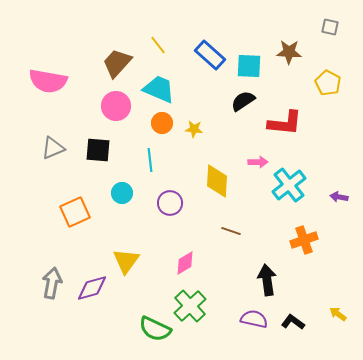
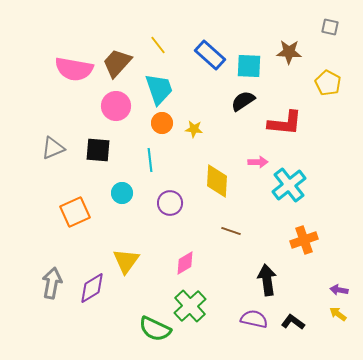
pink semicircle: moved 26 px right, 12 px up
cyan trapezoid: rotated 48 degrees clockwise
purple arrow: moved 93 px down
purple diamond: rotated 16 degrees counterclockwise
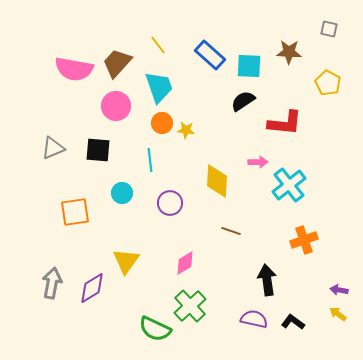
gray square: moved 1 px left, 2 px down
cyan trapezoid: moved 2 px up
yellow star: moved 8 px left, 1 px down
orange square: rotated 16 degrees clockwise
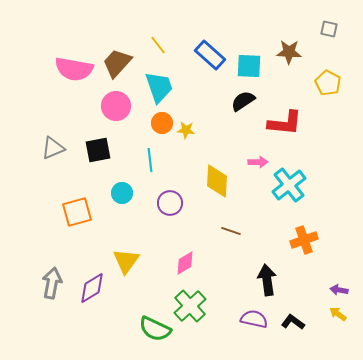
black square: rotated 16 degrees counterclockwise
orange square: moved 2 px right; rotated 8 degrees counterclockwise
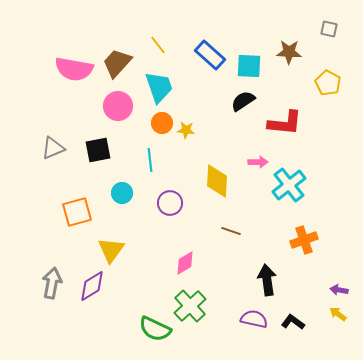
pink circle: moved 2 px right
yellow triangle: moved 15 px left, 11 px up
purple diamond: moved 2 px up
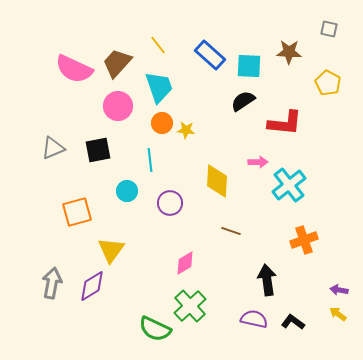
pink semicircle: rotated 15 degrees clockwise
cyan circle: moved 5 px right, 2 px up
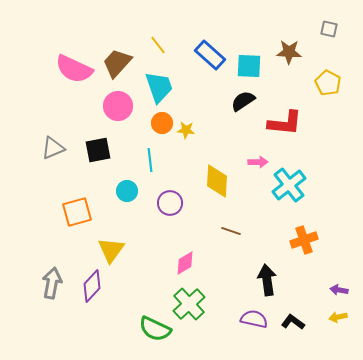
purple diamond: rotated 16 degrees counterclockwise
green cross: moved 1 px left, 2 px up
yellow arrow: moved 3 px down; rotated 48 degrees counterclockwise
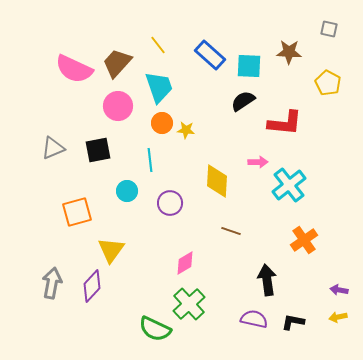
orange cross: rotated 16 degrees counterclockwise
black L-shape: rotated 25 degrees counterclockwise
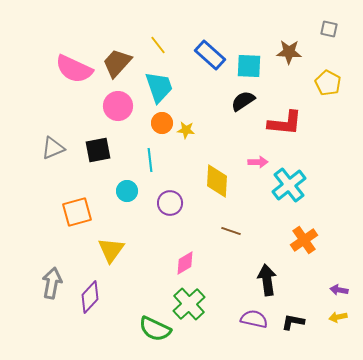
purple diamond: moved 2 px left, 11 px down
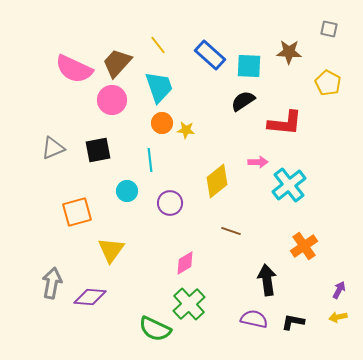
pink circle: moved 6 px left, 6 px up
yellow diamond: rotated 48 degrees clockwise
orange cross: moved 6 px down
purple arrow: rotated 108 degrees clockwise
purple diamond: rotated 52 degrees clockwise
